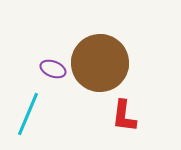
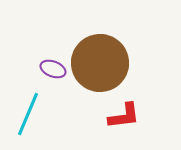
red L-shape: rotated 104 degrees counterclockwise
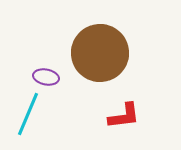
brown circle: moved 10 px up
purple ellipse: moved 7 px left, 8 px down; rotated 10 degrees counterclockwise
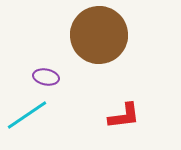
brown circle: moved 1 px left, 18 px up
cyan line: moved 1 px left, 1 px down; rotated 33 degrees clockwise
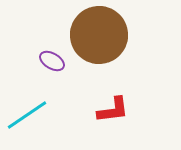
purple ellipse: moved 6 px right, 16 px up; rotated 20 degrees clockwise
red L-shape: moved 11 px left, 6 px up
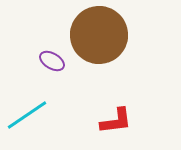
red L-shape: moved 3 px right, 11 px down
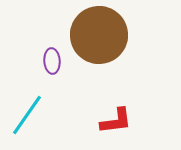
purple ellipse: rotated 55 degrees clockwise
cyan line: rotated 21 degrees counterclockwise
